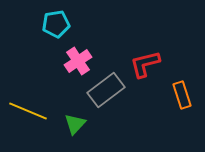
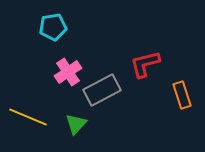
cyan pentagon: moved 3 px left, 3 px down
pink cross: moved 10 px left, 11 px down
gray rectangle: moved 4 px left; rotated 9 degrees clockwise
yellow line: moved 6 px down
green triangle: moved 1 px right
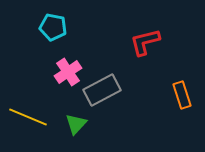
cyan pentagon: rotated 20 degrees clockwise
red L-shape: moved 22 px up
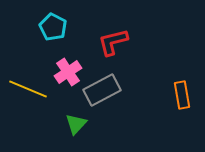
cyan pentagon: rotated 16 degrees clockwise
red L-shape: moved 32 px left
orange rectangle: rotated 8 degrees clockwise
yellow line: moved 28 px up
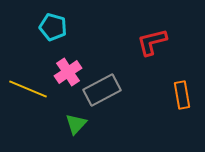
cyan pentagon: rotated 12 degrees counterclockwise
red L-shape: moved 39 px right
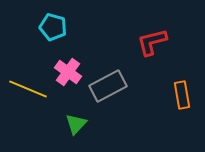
pink cross: rotated 20 degrees counterclockwise
gray rectangle: moved 6 px right, 4 px up
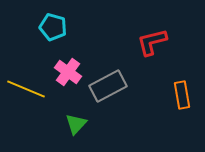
yellow line: moved 2 px left
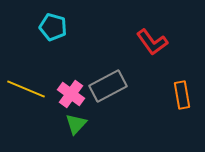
red L-shape: rotated 112 degrees counterclockwise
pink cross: moved 3 px right, 22 px down
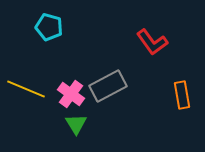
cyan pentagon: moved 4 px left
green triangle: rotated 15 degrees counterclockwise
